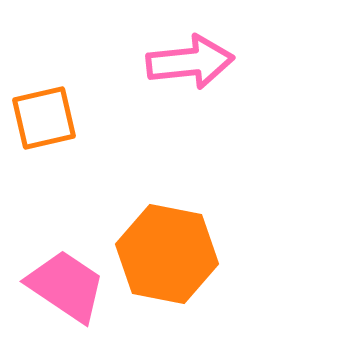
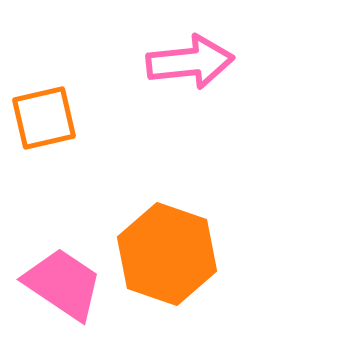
orange hexagon: rotated 8 degrees clockwise
pink trapezoid: moved 3 px left, 2 px up
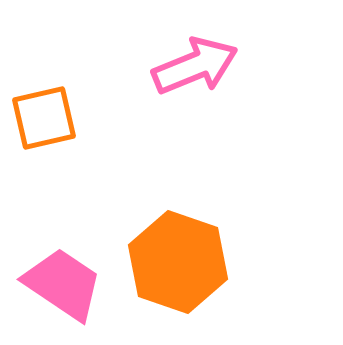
pink arrow: moved 5 px right, 4 px down; rotated 16 degrees counterclockwise
orange hexagon: moved 11 px right, 8 px down
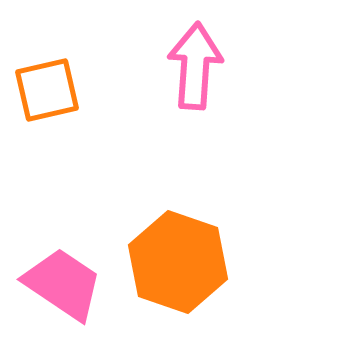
pink arrow: rotated 64 degrees counterclockwise
orange square: moved 3 px right, 28 px up
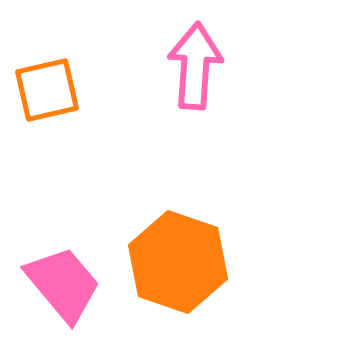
pink trapezoid: rotated 16 degrees clockwise
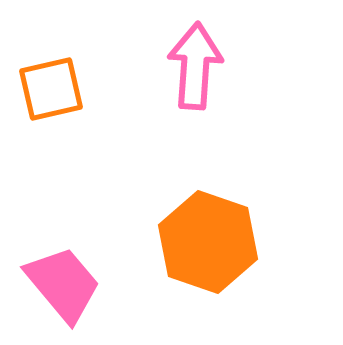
orange square: moved 4 px right, 1 px up
orange hexagon: moved 30 px right, 20 px up
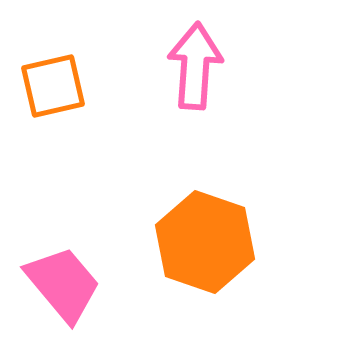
orange square: moved 2 px right, 3 px up
orange hexagon: moved 3 px left
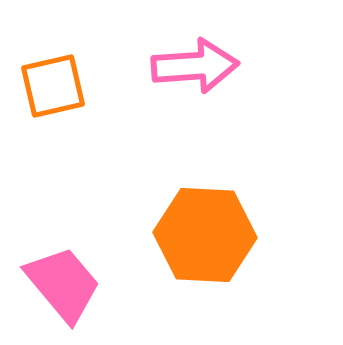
pink arrow: rotated 82 degrees clockwise
orange hexagon: moved 7 px up; rotated 16 degrees counterclockwise
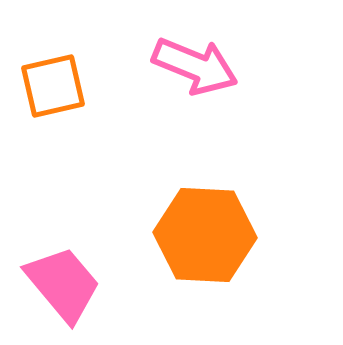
pink arrow: rotated 26 degrees clockwise
